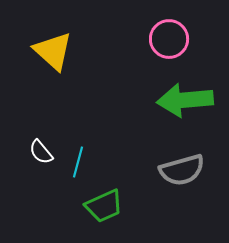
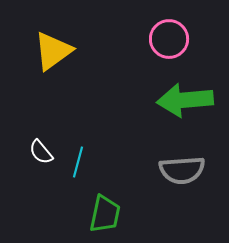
yellow triangle: rotated 42 degrees clockwise
gray semicircle: rotated 12 degrees clockwise
green trapezoid: moved 1 px right, 8 px down; rotated 54 degrees counterclockwise
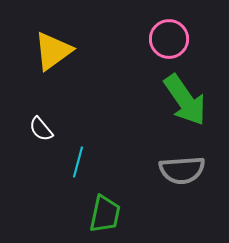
green arrow: rotated 120 degrees counterclockwise
white semicircle: moved 23 px up
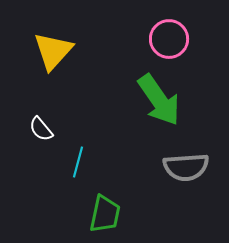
yellow triangle: rotated 12 degrees counterclockwise
green arrow: moved 26 px left
gray semicircle: moved 4 px right, 3 px up
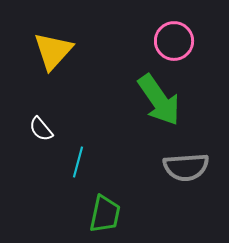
pink circle: moved 5 px right, 2 px down
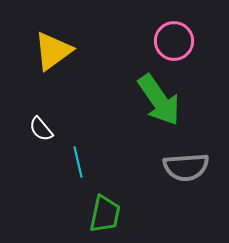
yellow triangle: rotated 12 degrees clockwise
cyan line: rotated 28 degrees counterclockwise
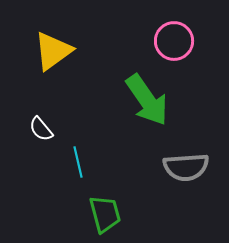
green arrow: moved 12 px left
green trapezoid: rotated 27 degrees counterclockwise
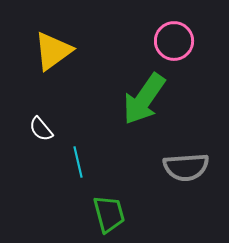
green arrow: moved 3 px left, 1 px up; rotated 70 degrees clockwise
green trapezoid: moved 4 px right
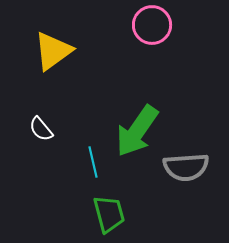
pink circle: moved 22 px left, 16 px up
green arrow: moved 7 px left, 32 px down
cyan line: moved 15 px right
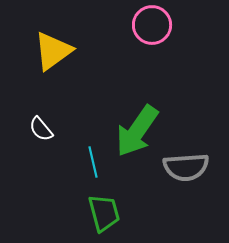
green trapezoid: moved 5 px left, 1 px up
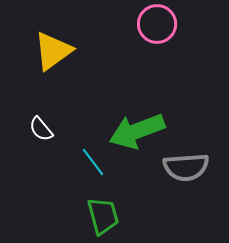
pink circle: moved 5 px right, 1 px up
green arrow: rotated 34 degrees clockwise
cyan line: rotated 24 degrees counterclockwise
green trapezoid: moved 1 px left, 3 px down
